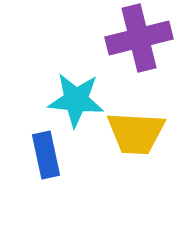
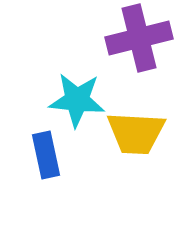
cyan star: moved 1 px right
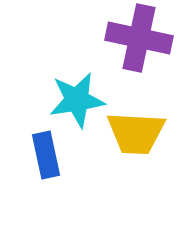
purple cross: rotated 26 degrees clockwise
cyan star: rotated 14 degrees counterclockwise
